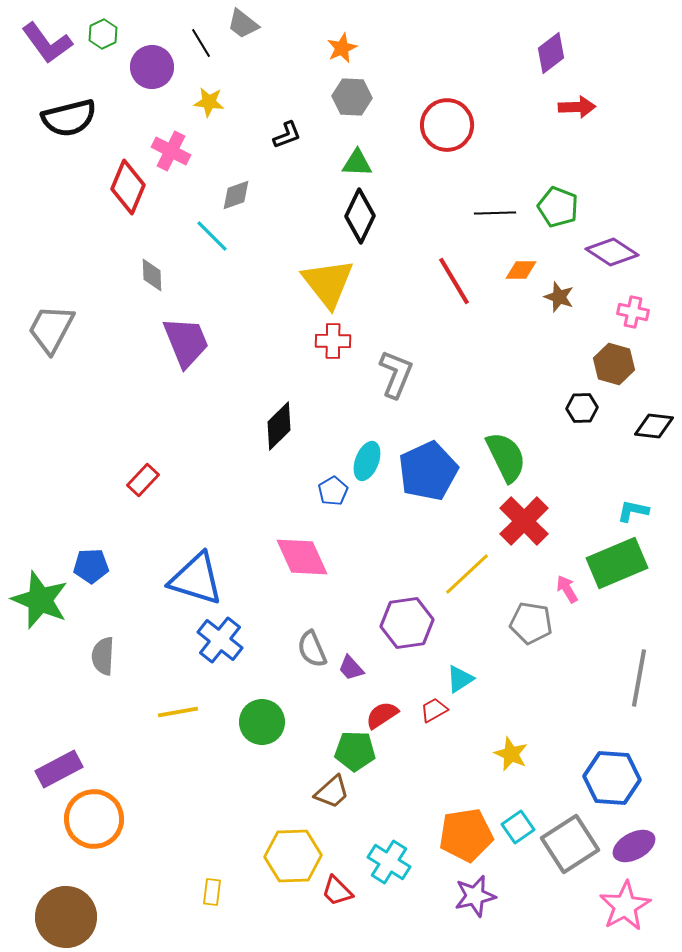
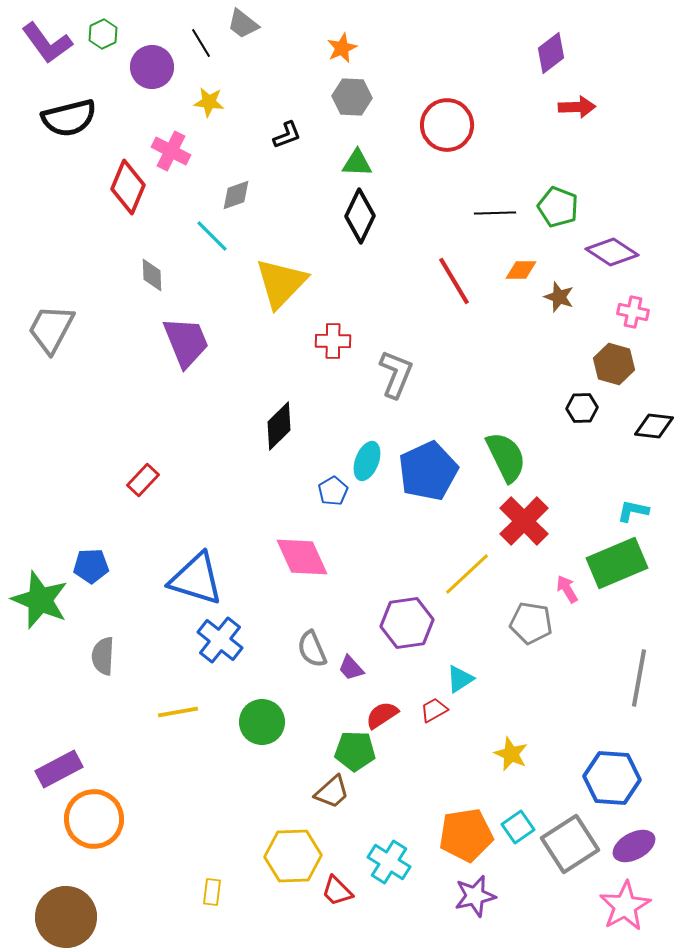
yellow triangle at (328, 283): moved 47 px left; rotated 22 degrees clockwise
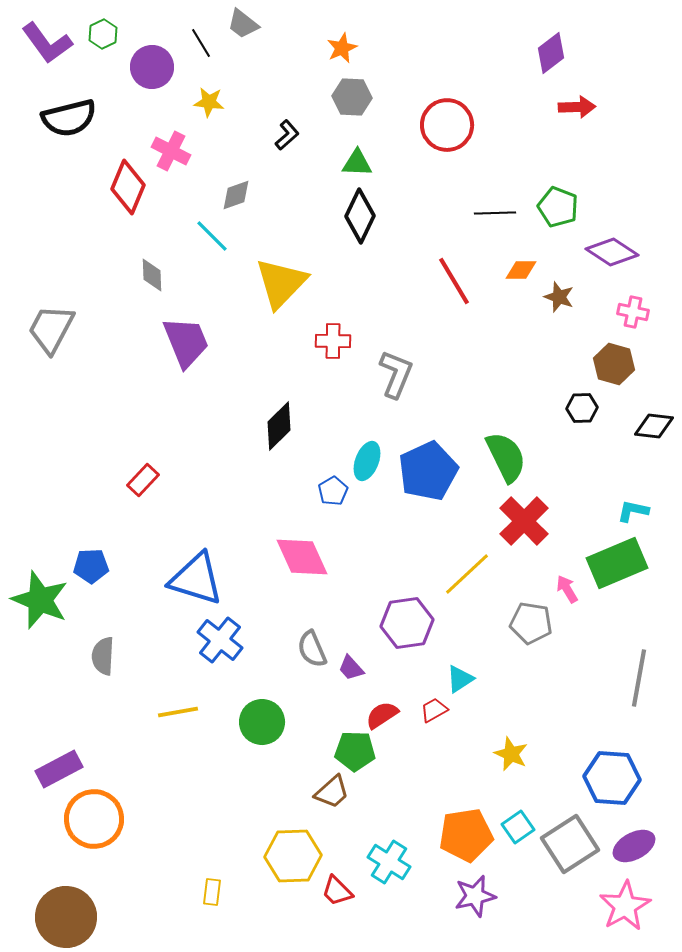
black L-shape at (287, 135): rotated 20 degrees counterclockwise
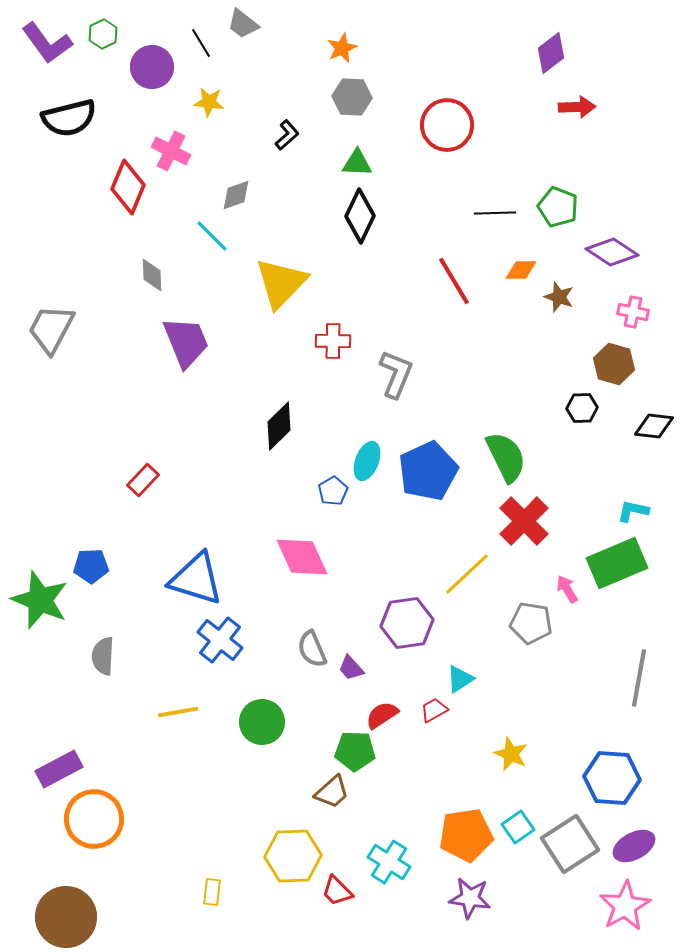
purple star at (475, 896): moved 5 px left, 2 px down; rotated 21 degrees clockwise
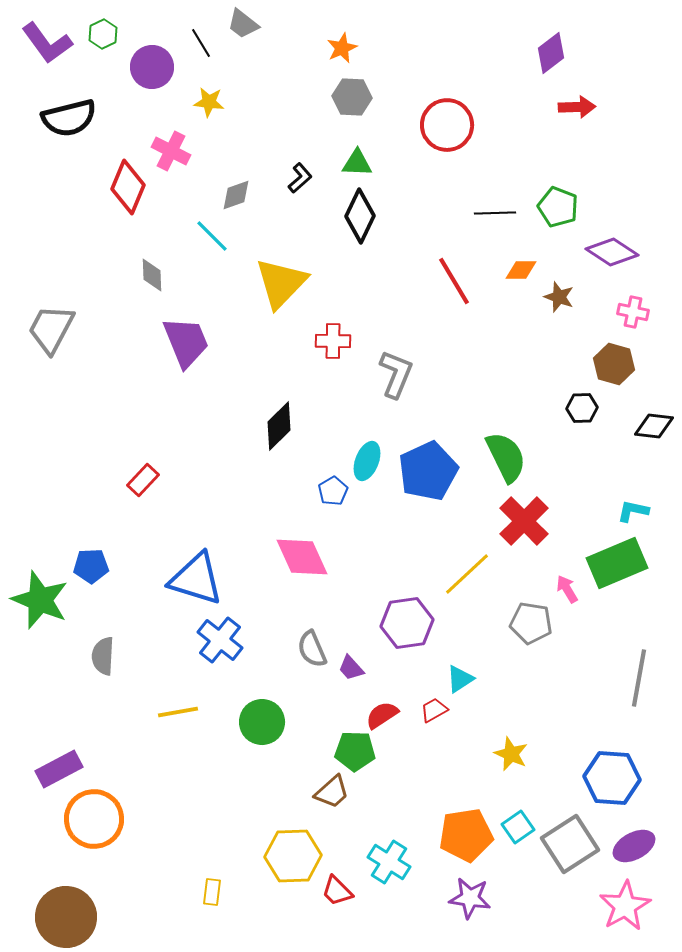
black L-shape at (287, 135): moved 13 px right, 43 px down
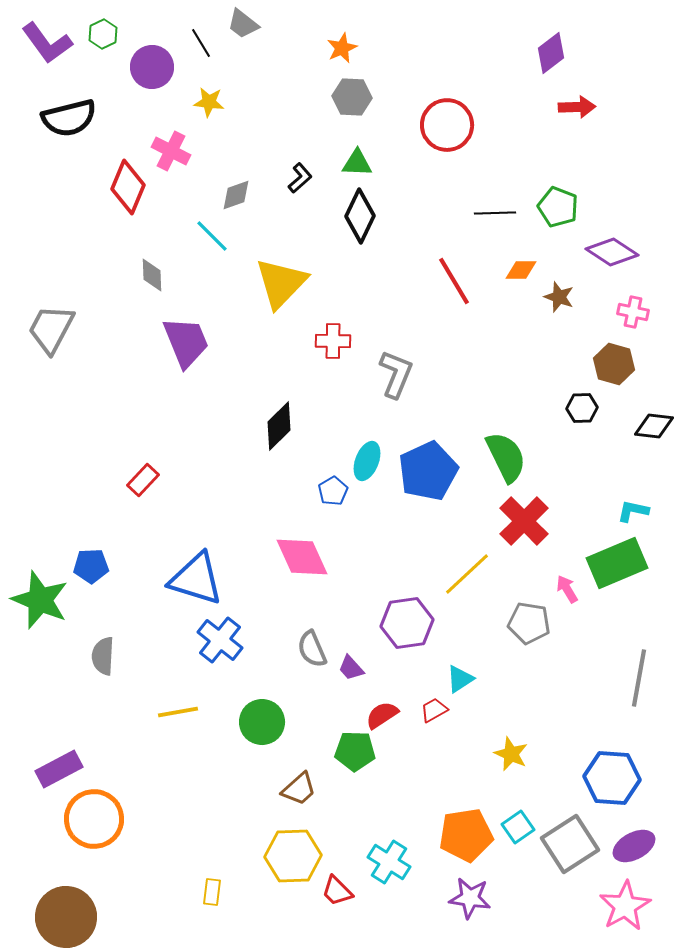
gray pentagon at (531, 623): moved 2 px left
brown trapezoid at (332, 792): moved 33 px left, 3 px up
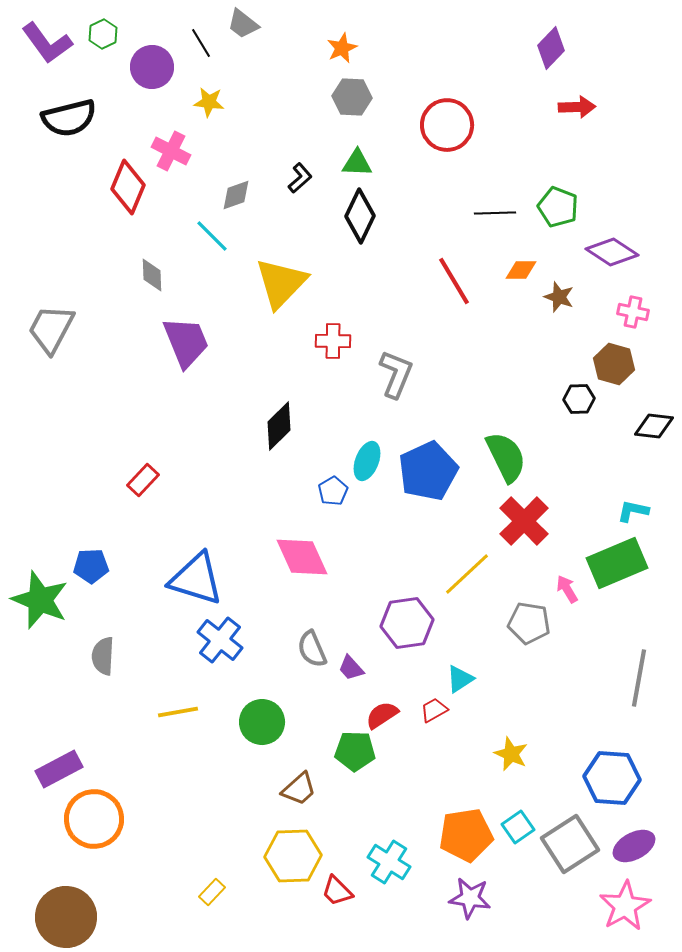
purple diamond at (551, 53): moved 5 px up; rotated 9 degrees counterclockwise
black hexagon at (582, 408): moved 3 px left, 9 px up
yellow rectangle at (212, 892): rotated 36 degrees clockwise
